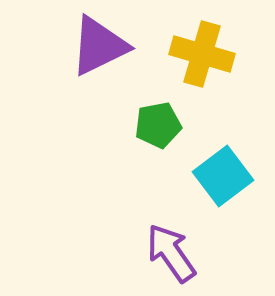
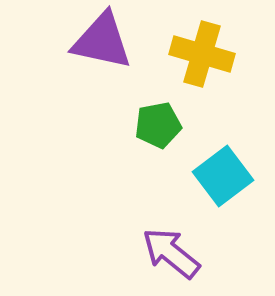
purple triangle: moved 3 px right, 5 px up; rotated 38 degrees clockwise
purple arrow: rotated 16 degrees counterclockwise
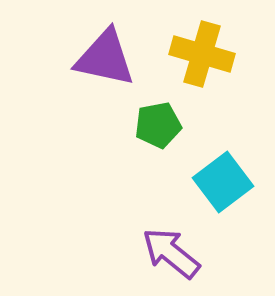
purple triangle: moved 3 px right, 17 px down
cyan square: moved 6 px down
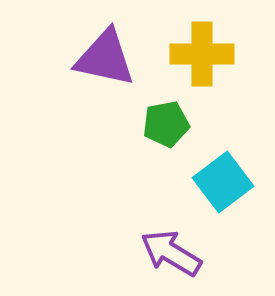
yellow cross: rotated 16 degrees counterclockwise
green pentagon: moved 8 px right, 1 px up
purple arrow: rotated 8 degrees counterclockwise
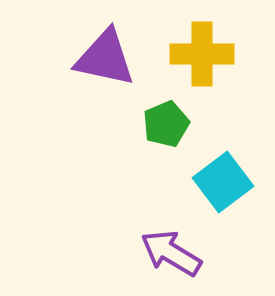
green pentagon: rotated 12 degrees counterclockwise
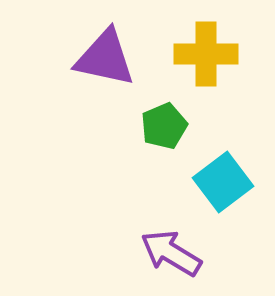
yellow cross: moved 4 px right
green pentagon: moved 2 px left, 2 px down
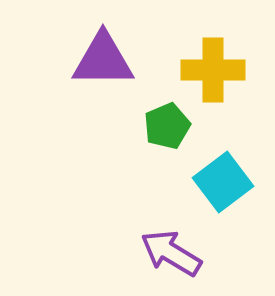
yellow cross: moved 7 px right, 16 px down
purple triangle: moved 2 px left, 2 px down; rotated 12 degrees counterclockwise
green pentagon: moved 3 px right
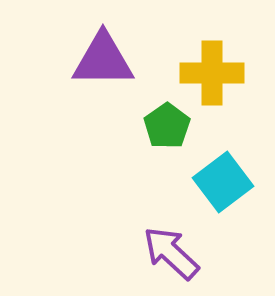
yellow cross: moved 1 px left, 3 px down
green pentagon: rotated 12 degrees counterclockwise
purple arrow: rotated 12 degrees clockwise
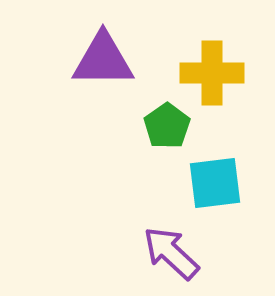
cyan square: moved 8 px left, 1 px down; rotated 30 degrees clockwise
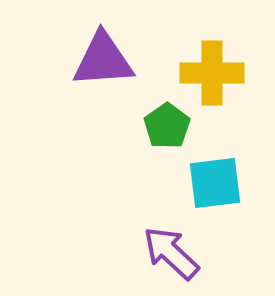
purple triangle: rotated 4 degrees counterclockwise
